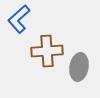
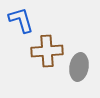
blue L-shape: moved 2 px right, 1 px down; rotated 116 degrees clockwise
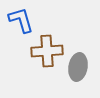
gray ellipse: moved 1 px left
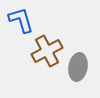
brown cross: rotated 24 degrees counterclockwise
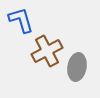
gray ellipse: moved 1 px left
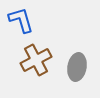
brown cross: moved 11 px left, 9 px down
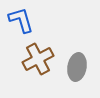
brown cross: moved 2 px right, 1 px up
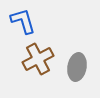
blue L-shape: moved 2 px right, 1 px down
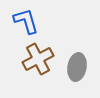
blue L-shape: moved 3 px right
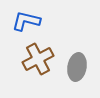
blue L-shape: rotated 60 degrees counterclockwise
